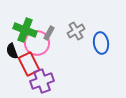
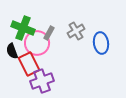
green cross: moved 2 px left, 2 px up
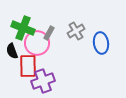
red rectangle: moved 1 px left, 2 px down; rotated 25 degrees clockwise
purple cross: moved 1 px right
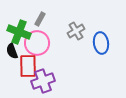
green cross: moved 4 px left, 4 px down
gray rectangle: moved 9 px left, 14 px up
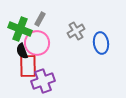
green cross: moved 1 px right, 3 px up
black semicircle: moved 10 px right
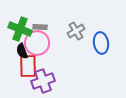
gray rectangle: moved 8 px down; rotated 64 degrees clockwise
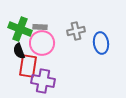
gray cross: rotated 18 degrees clockwise
pink circle: moved 5 px right
black semicircle: moved 3 px left
red rectangle: rotated 10 degrees clockwise
purple cross: rotated 30 degrees clockwise
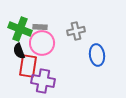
blue ellipse: moved 4 px left, 12 px down
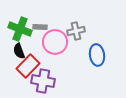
pink circle: moved 13 px right, 1 px up
red rectangle: rotated 35 degrees clockwise
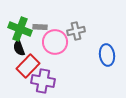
black semicircle: moved 3 px up
blue ellipse: moved 10 px right
